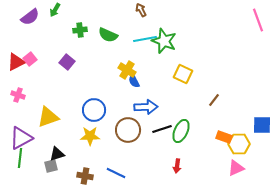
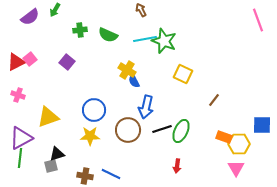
blue arrow: rotated 105 degrees clockwise
pink triangle: rotated 36 degrees counterclockwise
blue line: moved 5 px left, 1 px down
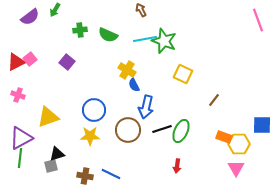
blue semicircle: moved 4 px down
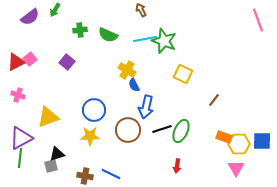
blue square: moved 16 px down
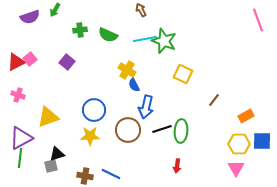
purple semicircle: rotated 18 degrees clockwise
green ellipse: rotated 20 degrees counterclockwise
orange rectangle: moved 22 px right, 21 px up; rotated 49 degrees counterclockwise
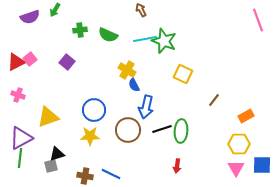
blue square: moved 24 px down
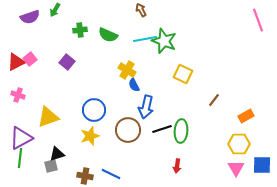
yellow star: rotated 18 degrees counterclockwise
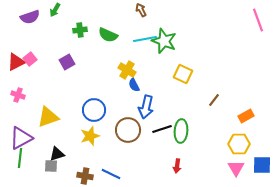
purple square: rotated 21 degrees clockwise
gray square: rotated 16 degrees clockwise
